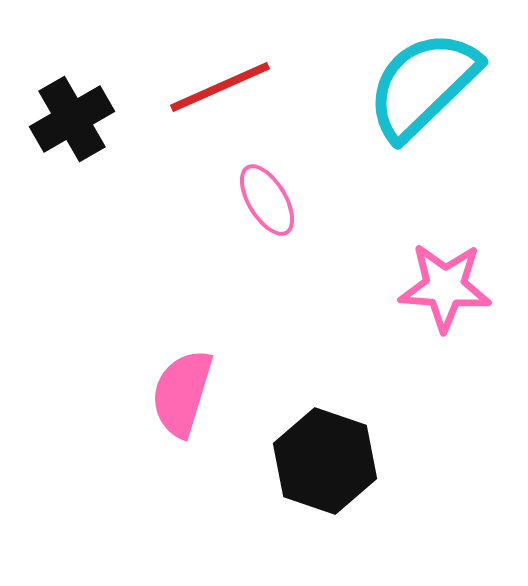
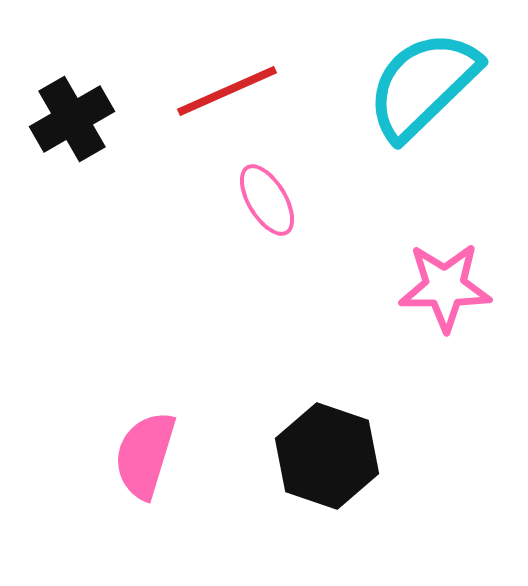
red line: moved 7 px right, 4 px down
pink star: rotated 4 degrees counterclockwise
pink semicircle: moved 37 px left, 62 px down
black hexagon: moved 2 px right, 5 px up
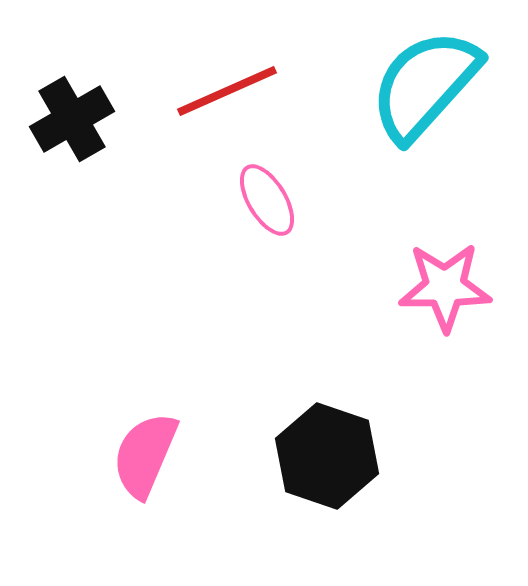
cyan semicircle: moved 2 px right; rotated 4 degrees counterclockwise
pink semicircle: rotated 6 degrees clockwise
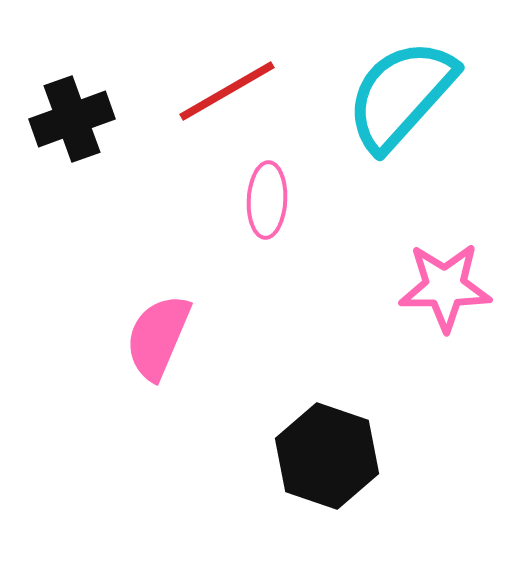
cyan semicircle: moved 24 px left, 10 px down
red line: rotated 6 degrees counterclockwise
black cross: rotated 10 degrees clockwise
pink ellipse: rotated 34 degrees clockwise
pink semicircle: moved 13 px right, 118 px up
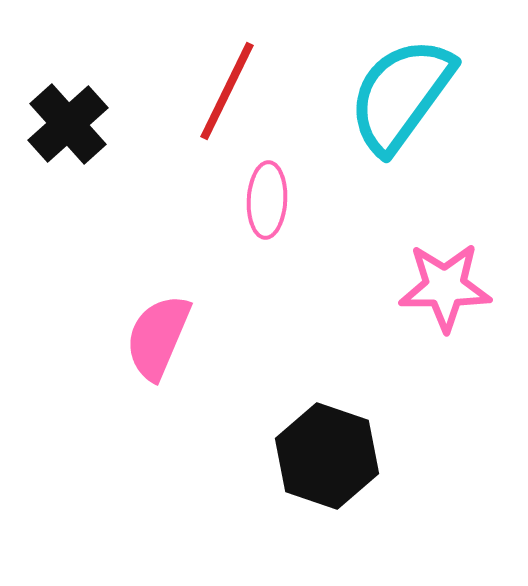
red line: rotated 34 degrees counterclockwise
cyan semicircle: rotated 6 degrees counterclockwise
black cross: moved 4 px left, 5 px down; rotated 22 degrees counterclockwise
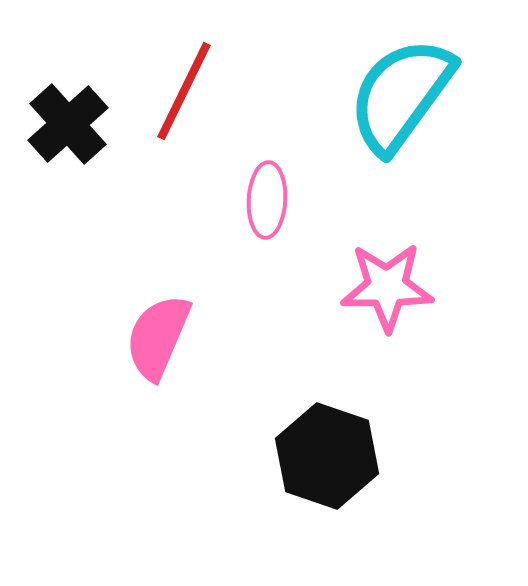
red line: moved 43 px left
pink star: moved 58 px left
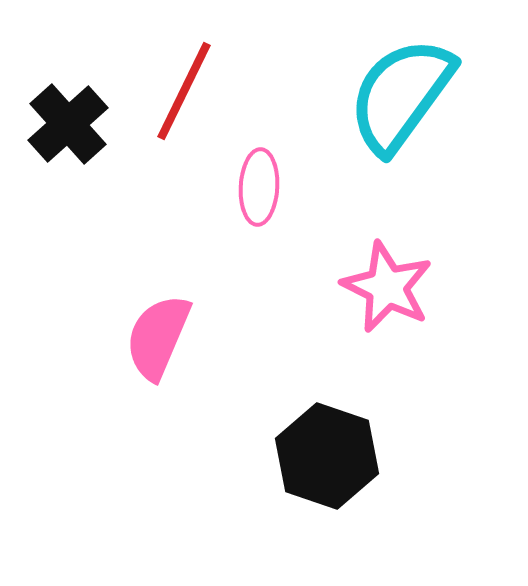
pink ellipse: moved 8 px left, 13 px up
pink star: rotated 26 degrees clockwise
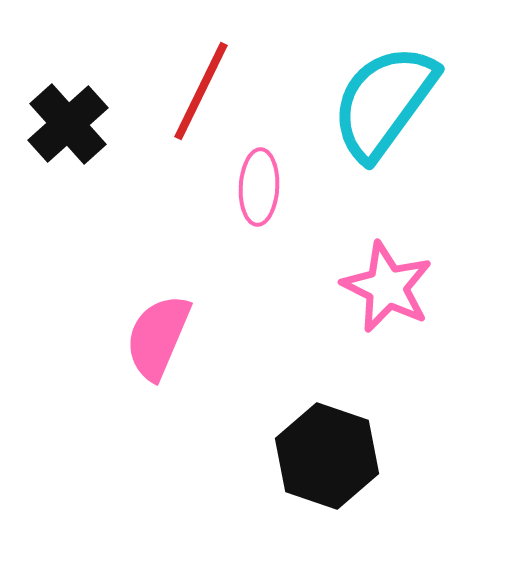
red line: moved 17 px right
cyan semicircle: moved 17 px left, 7 px down
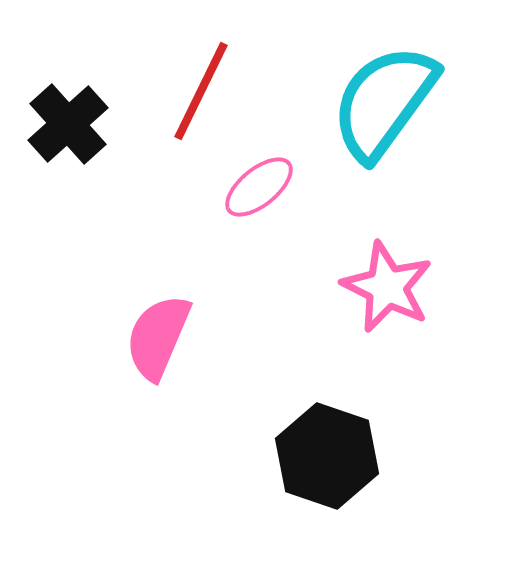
pink ellipse: rotated 48 degrees clockwise
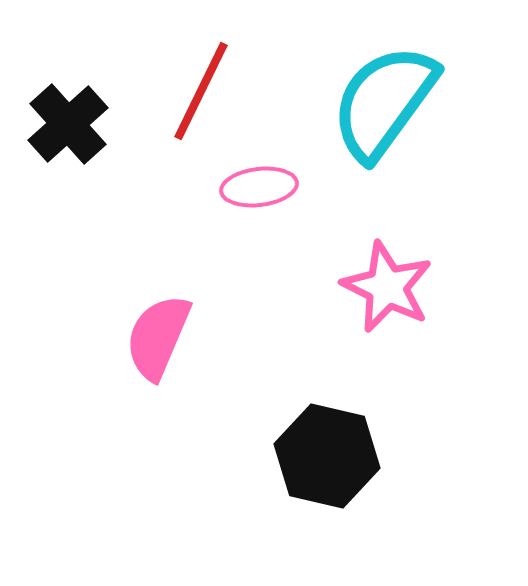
pink ellipse: rotated 32 degrees clockwise
black hexagon: rotated 6 degrees counterclockwise
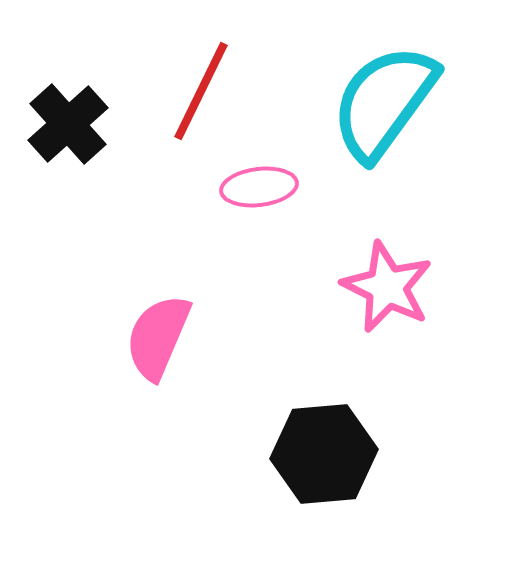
black hexagon: moved 3 px left, 2 px up; rotated 18 degrees counterclockwise
